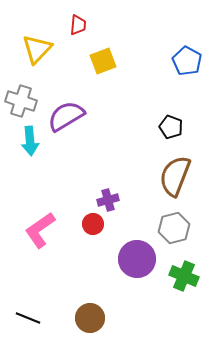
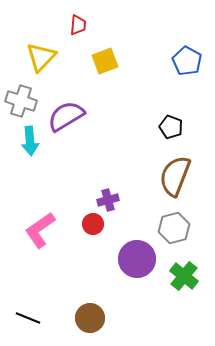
yellow triangle: moved 4 px right, 8 px down
yellow square: moved 2 px right
green cross: rotated 16 degrees clockwise
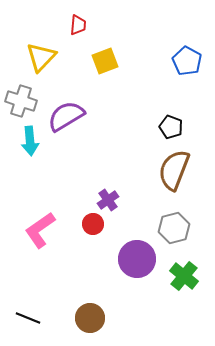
brown semicircle: moved 1 px left, 6 px up
purple cross: rotated 20 degrees counterclockwise
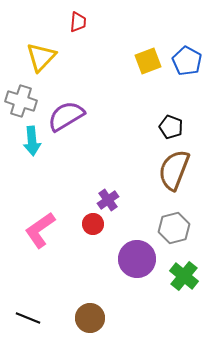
red trapezoid: moved 3 px up
yellow square: moved 43 px right
cyan arrow: moved 2 px right
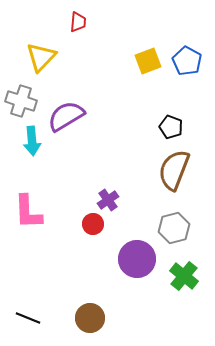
pink L-shape: moved 12 px left, 18 px up; rotated 57 degrees counterclockwise
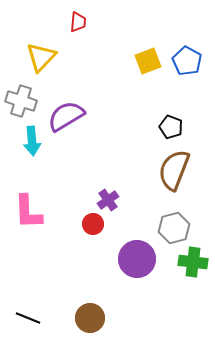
green cross: moved 9 px right, 14 px up; rotated 32 degrees counterclockwise
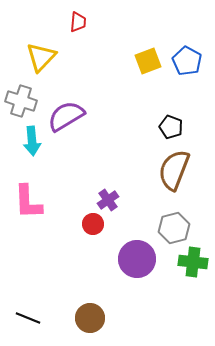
pink L-shape: moved 10 px up
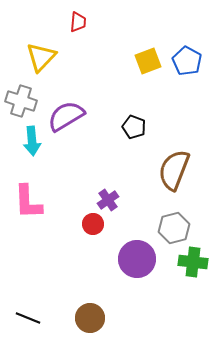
black pentagon: moved 37 px left
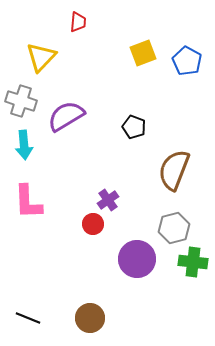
yellow square: moved 5 px left, 8 px up
cyan arrow: moved 8 px left, 4 px down
